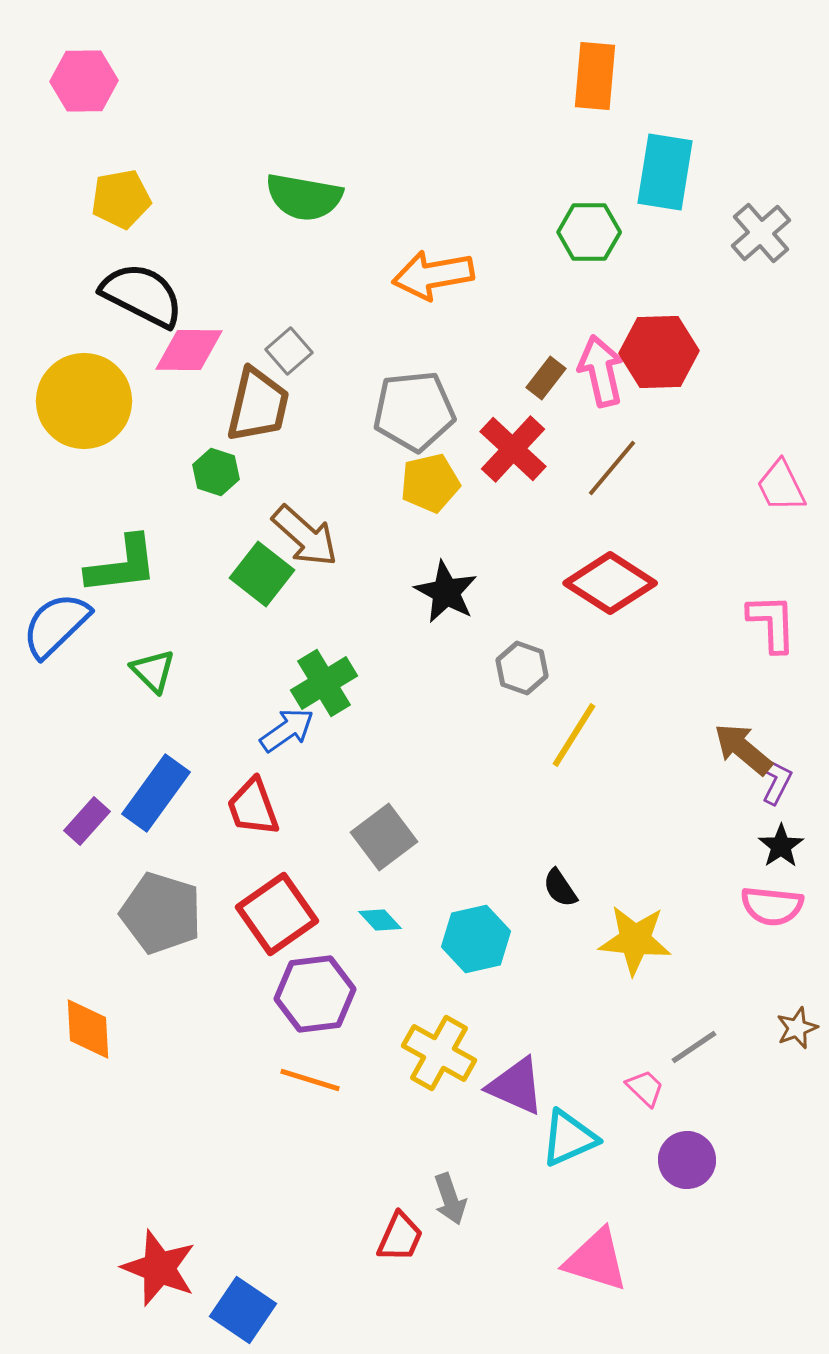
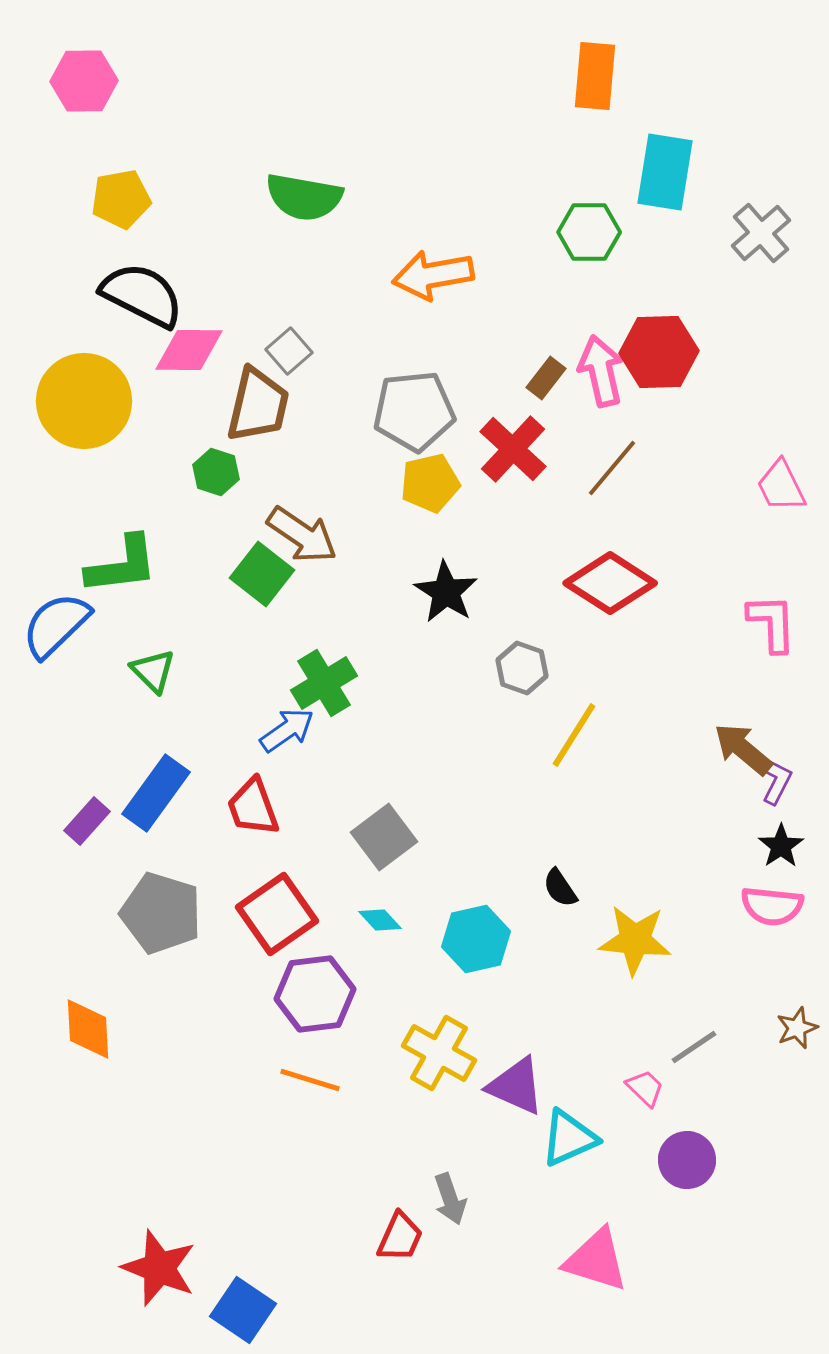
brown arrow at (305, 536): moved 3 px left, 1 px up; rotated 8 degrees counterclockwise
black star at (446, 592): rotated 4 degrees clockwise
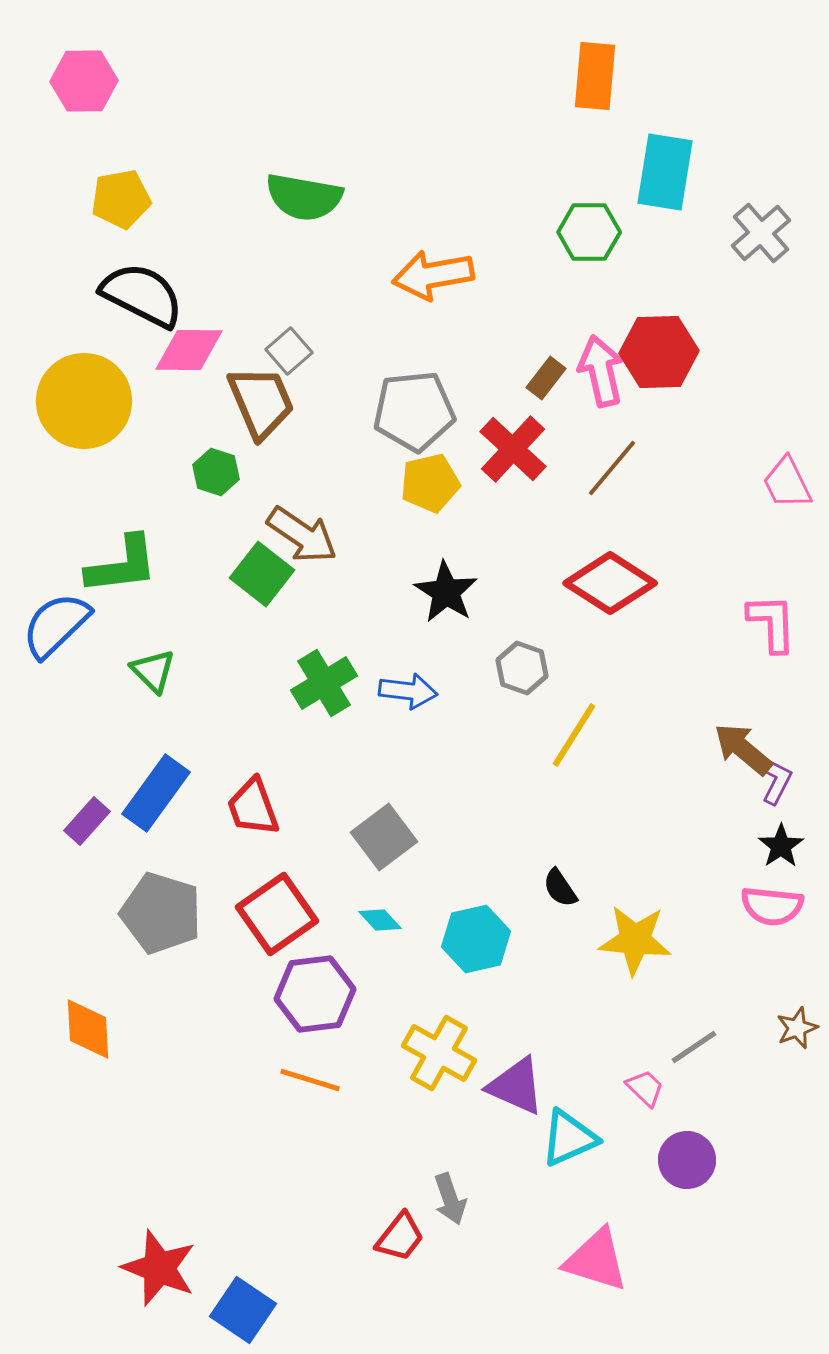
brown trapezoid at (258, 405): moved 3 px right, 3 px up; rotated 36 degrees counterclockwise
pink trapezoid at (781, 486): moved 6 px right, 3 px up
blue arrow at (287, 730): moved 121 px right, 39 px up; rotated 42 degrees clockwise
red trapezoid at (400, 1237): rotated 14 degrees clockwise
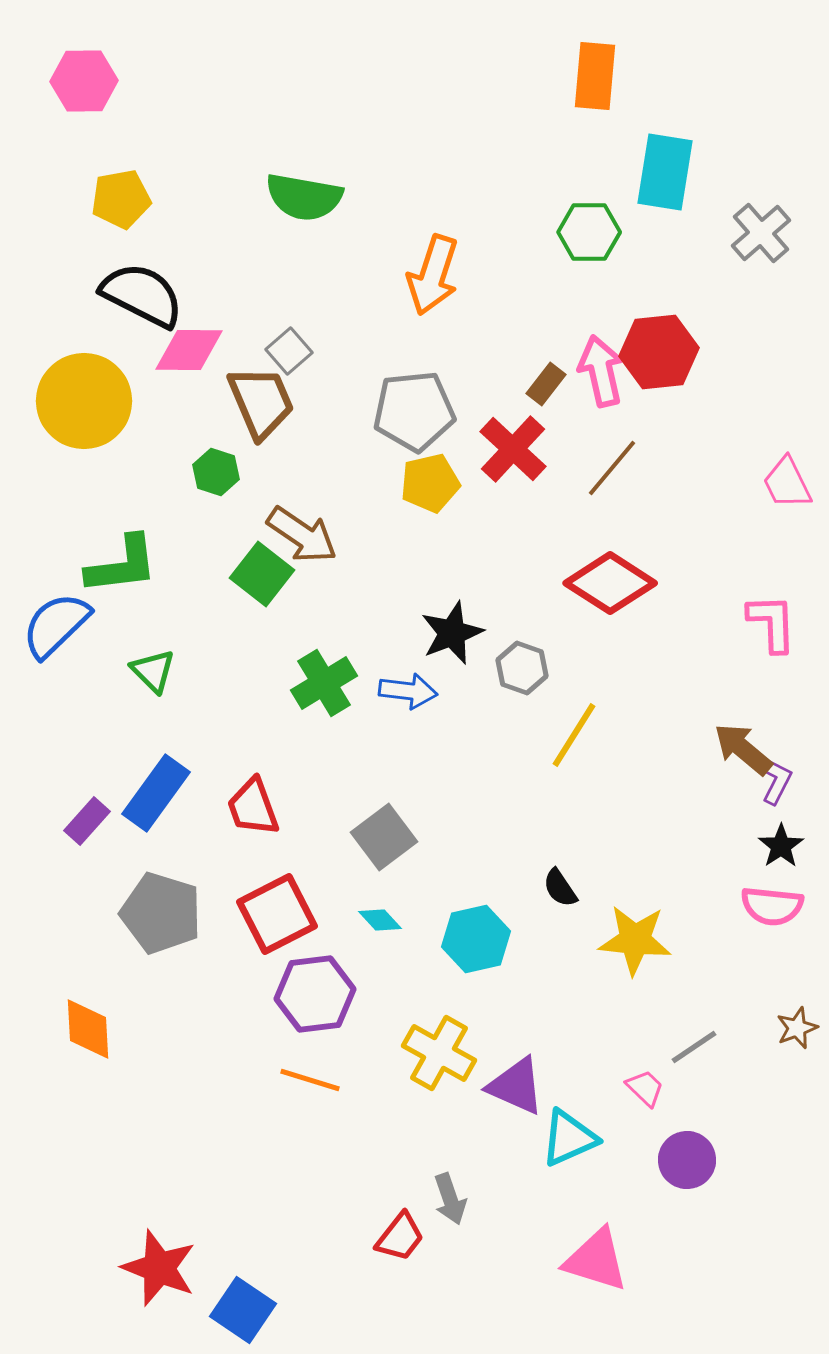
orange arrow at (433, 275): rotated 62 degrees counterclockwise
red hexagon at (659, 352): rotated 4 degrees counterclockwise
brown rectangle at (546, 378): moved 6 px down
black star at (446, 592): moved 6 px right, 41 px down; rotated 18 degrees clockwise
red square at (277, 914): rotated 8 degrees clockwise
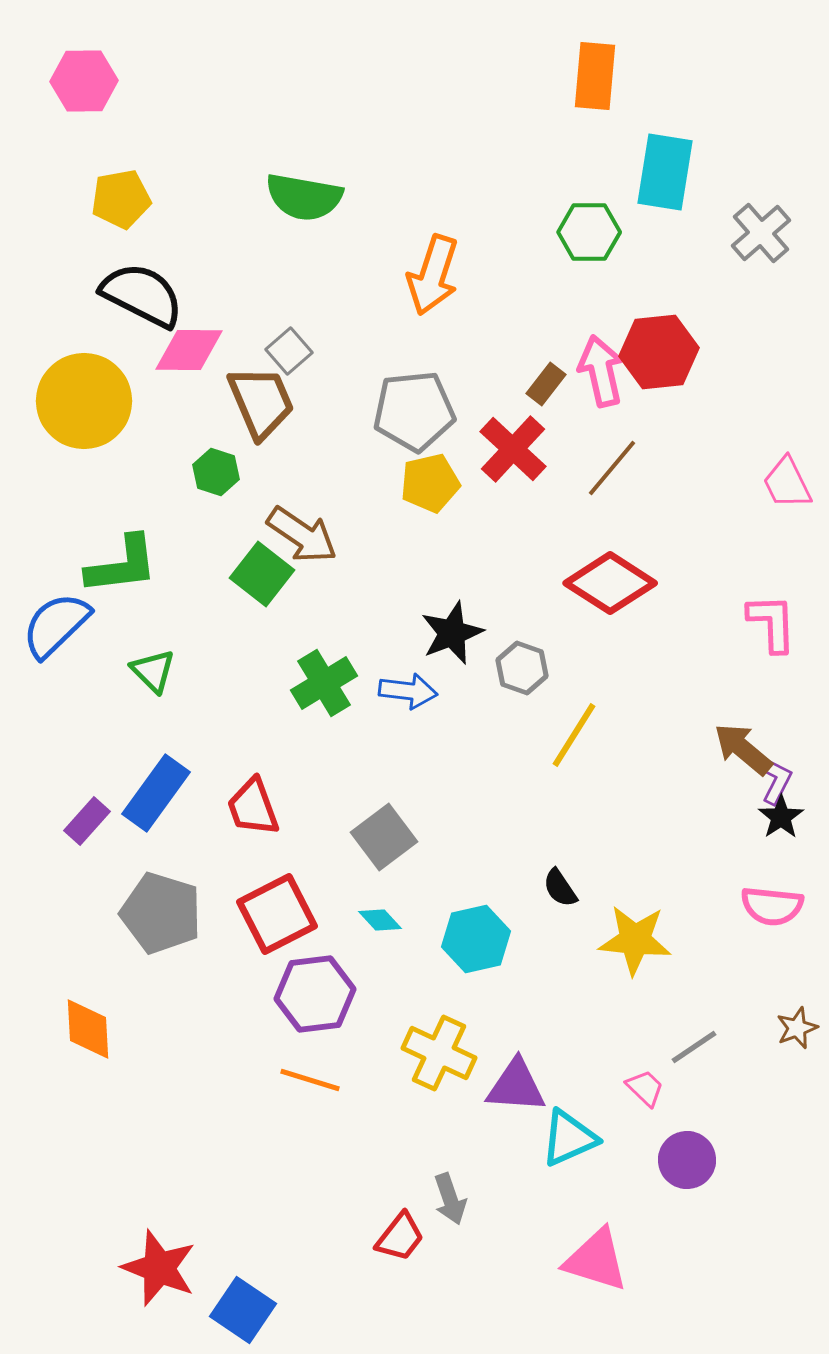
black star at (781, 846): moved 29 px up
yellow cross at (439, 1053): rotated 4 degrees counterclockwise
purple triangle at (516, 1086): rotated 20 degrees counterclockwise
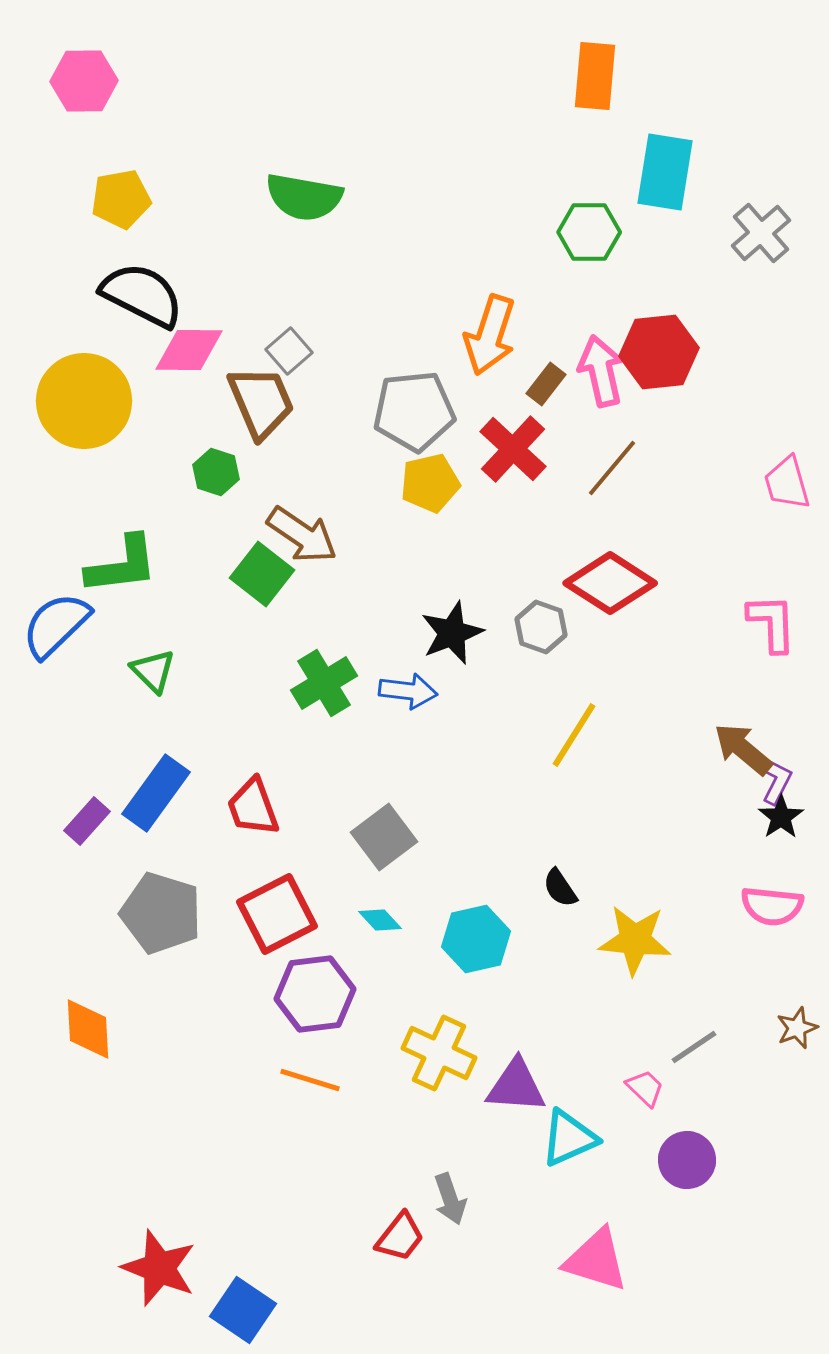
orange arrow at (433, 275): moved 57 px right, 60 px down
pink trapezoid at (787, 483): rotated 10 degrees clockwise
gray hexagon at (522, 668): moved 19 px right, 41 px up
